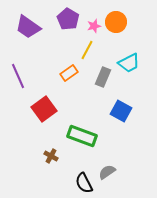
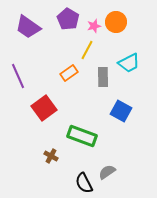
gray rectangle: rotated 24 degrees counterclockwise
red square: moved 1 px up
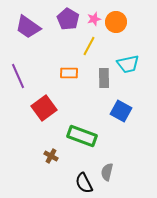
pink star: moved 7 px up
yellow line: moved 2 px right, 4 px up
cyan trapezoid: moved 1 px left, 1 px down; rotated 15 degrees clockwise
orange rectangle: rotated 36 degrees clockwise
gray rectangle: moved 1 px right, 1 px down
gray semicircle: rotated 42 degrees counterclockwise
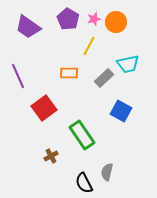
gray rectangle: rotated 48 degrees clockwise
green rectangle: moved 1 px up; rotated 36 degrees clockwise
brown cross: rotated 32 degrees clockwise
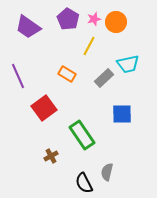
orange rectangle: moved 2 px left, 1 px down; rotated 30 degrees clockwise
blue square: moved 1 px right, 3 px down; rotated 30 degrees counterclockwise
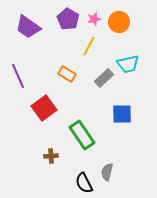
orange circle: moved 3 px right
brown cross: rotated 24 degrees clockwise
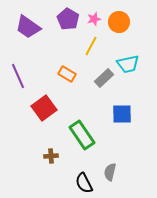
yellow line: moved 2 px right
gray semicircle: moved 3 px right
